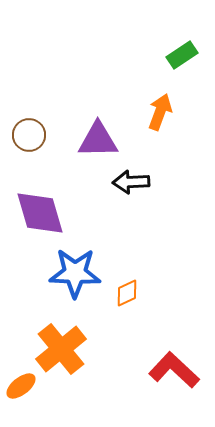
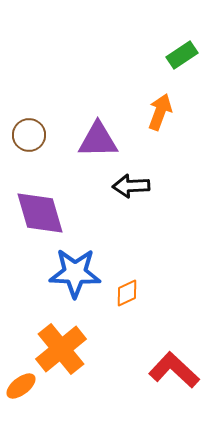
black arrow: moved 4 px down
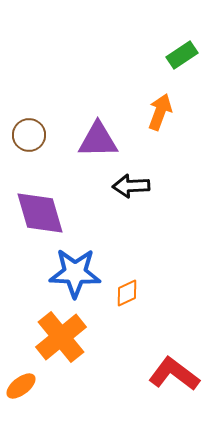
orange cross: moved 12 px up
red L-shape: moved 4 px down; rotated 6 degrees counterclockwise
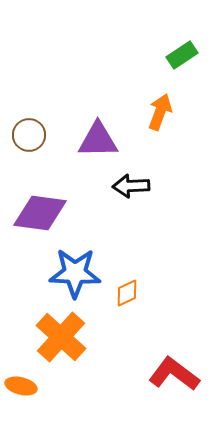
purple diamond: rotated 66 degrees counterclockwise
orange cross: rotated 9 degrees counterclockwise
orange ellipse: rotated 52 degrees clockwise
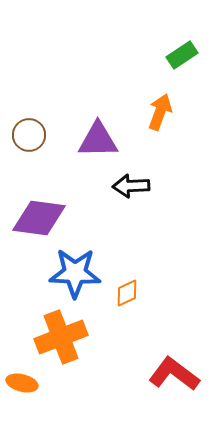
purple diamond: moved 1 px left, 5 px down
orange cross: rotated 27 degrees clockwise
orange ellipse: moved 1 px right, 3 px up
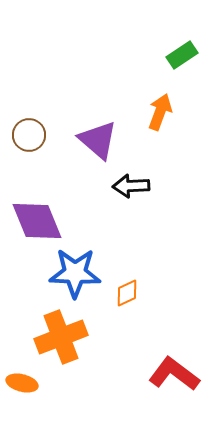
purple triangle: rotated 42 degrees clockwise
purple diamond: moved 2 px left, 3 px down; rotated 60 degrees clockwise
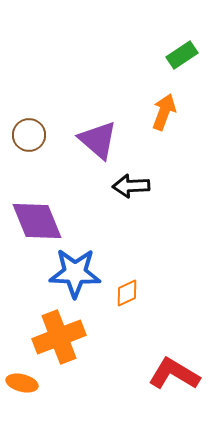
orange arrow: moved 4 px right
orange cross: moved 2 px left
red L-shape: rotated 6 degrees counterclockwise
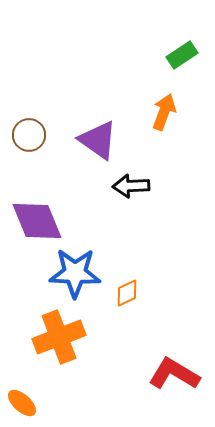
purple triangle: rotated 6 degrees counterclockwise
orange ellipse: moved 20 px down; rotated 28 degrees clockwise
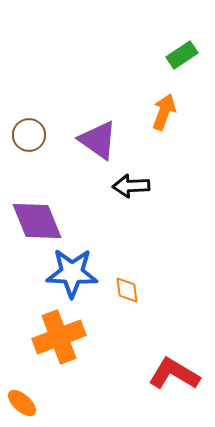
blue star: moved 3 px left
orange diamond: moved 3 px up; rotated 72 degrees counterclockwise
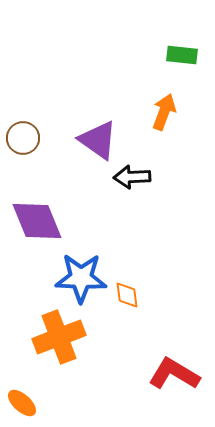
green rectangle: rotated 40 degrees clockwise
brown circle: moved 6 px left, 3 px down
black arrow: moved 1 px right, 9 px up
blue star: moved 9 px right, 5 px down
orange diamond: moved 5 px down
